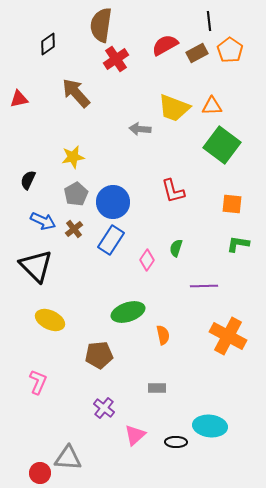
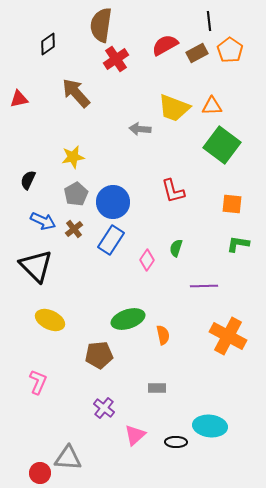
green ellipse: moved 7 px down
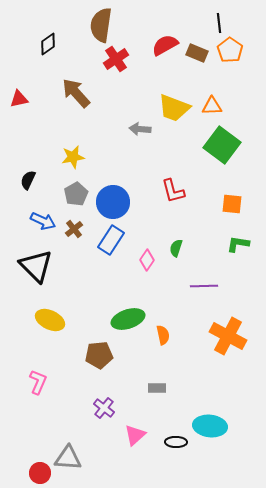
black line: moved 10 px right, 2 px down
brown rectangle: rotated 50 degrees clockwise
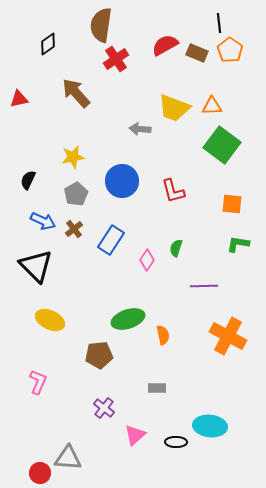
blue circle: moved 9 px right, 21 px up
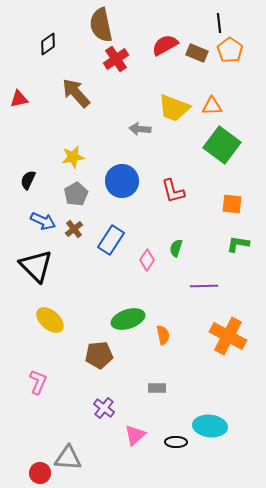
brown semicircle: rotated 20 degrees counterclockwise
yellow ellipse: rotated 16 degrees clockwise
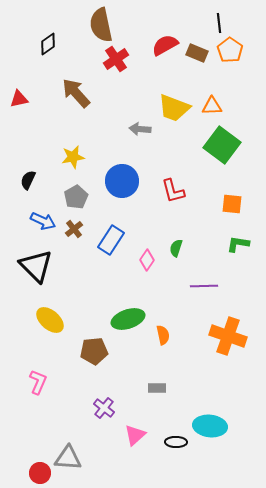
gray pentagon: moved 3 px down
orange cross: rotated 9 degrees counterclockwise
brown pentagon: moved 5 px left, 4 px up
